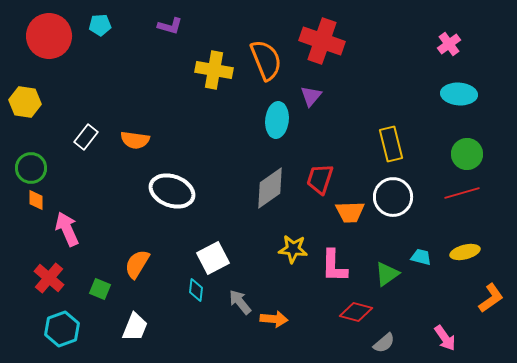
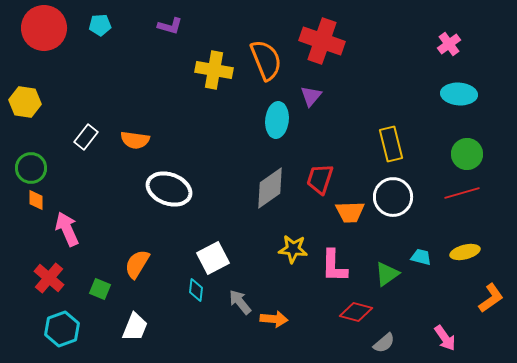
red circle at (49, 36): moved 5 px left, 8 px up
white ellipse at (172, 191): moved 3 px left, 2 px up
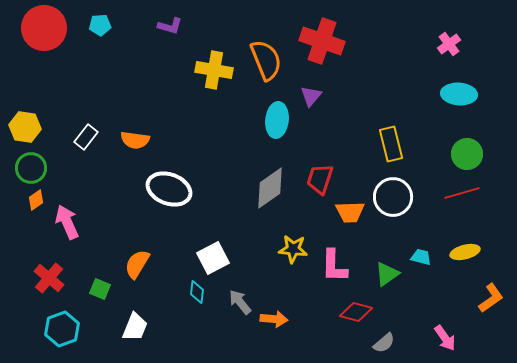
yellow hexagon at (25, 102): moved 25 px down
orange diamond at (36, 200): rotated 55 degrees clockwise
pink arrow at (67, 229): moved 7 px up
cyan diamond at (196, 290): moved 1 px right, 2 px down
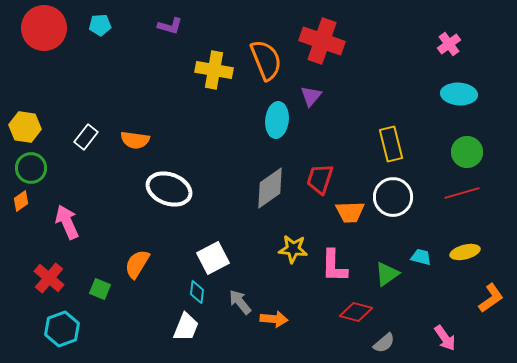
green circle at (467, 154): moved 2 px up
orange diamond at (36, 200): moved 15 px left, 1 px down
white trapezoid at (135, 327): moved 51 px right
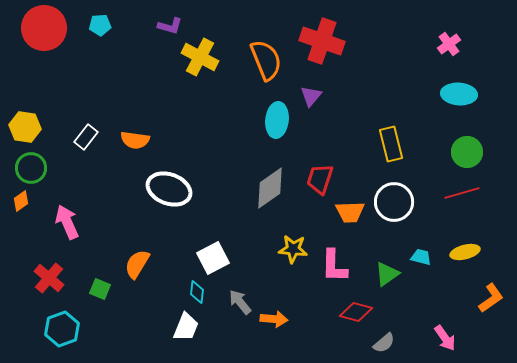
yellow cross at (214, 70): moved 14 px left, 13 px up; rotated 18 degrees clockwise
white circle at (393, 197): moved 1 px right, 5 px down
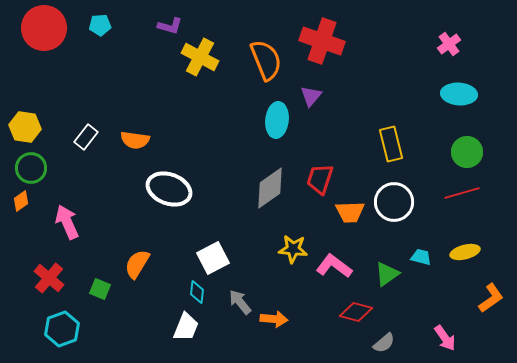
pink L-shape at (334, 266): rotated 126 degrees clockwise
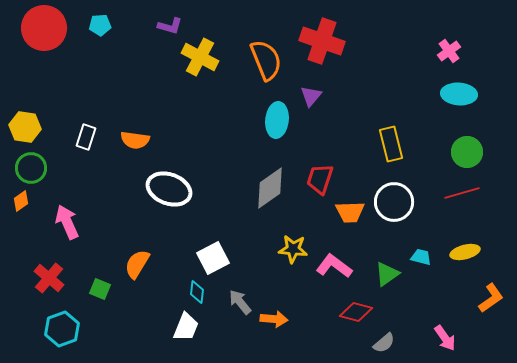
pink cross at (449, 44): moved 7 px down
white rectangle at (86, 137): rotated 20 degrees counterclockwise
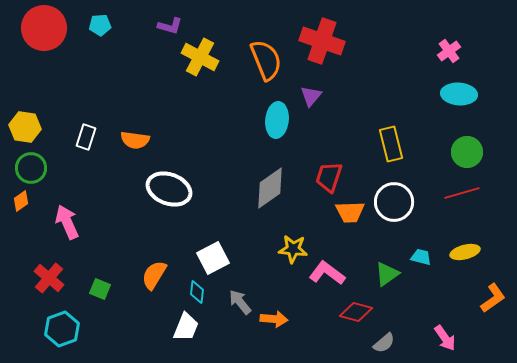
red trapezoid at (320, 179): moved 9 px right, 2 px up
orange semicircle at (137, 264): moved 17 px right, 11 px down
pink L-shape at (334, 266): moved 7 px left, 7 px down
orange L-shape at (491, 298): moved 2 px right
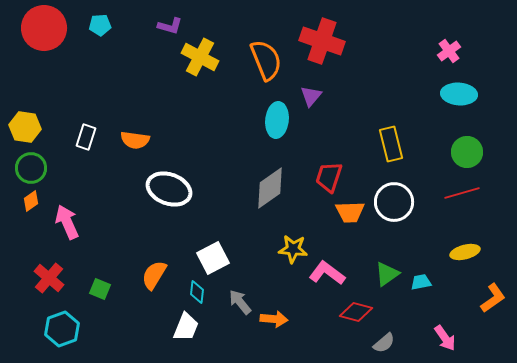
orange diamond at (21, 201): moved 10 px right
cyan trapezoid at (421, 257): moved 25 px down; rotated 25 degrees counterclockwise
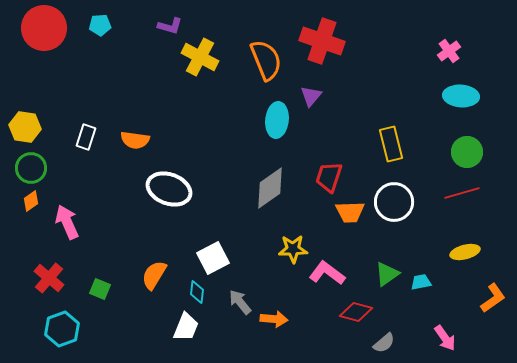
cyan ellipse at (459, 94): moved 2 px right, 2 px down
yellow star at (293, 249): rotated 8 degrees counterclockwise
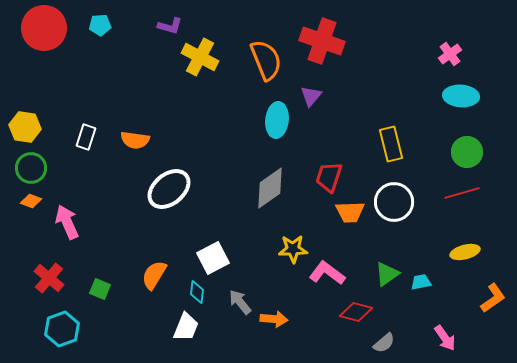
pink cross at (449, 51): moved 1 px right, 3 px down
white ellipse at (169, 189): rotated 60 degrees counterclockwise
orange diamond at (31, 201): rotated 55 degrees clockwise
